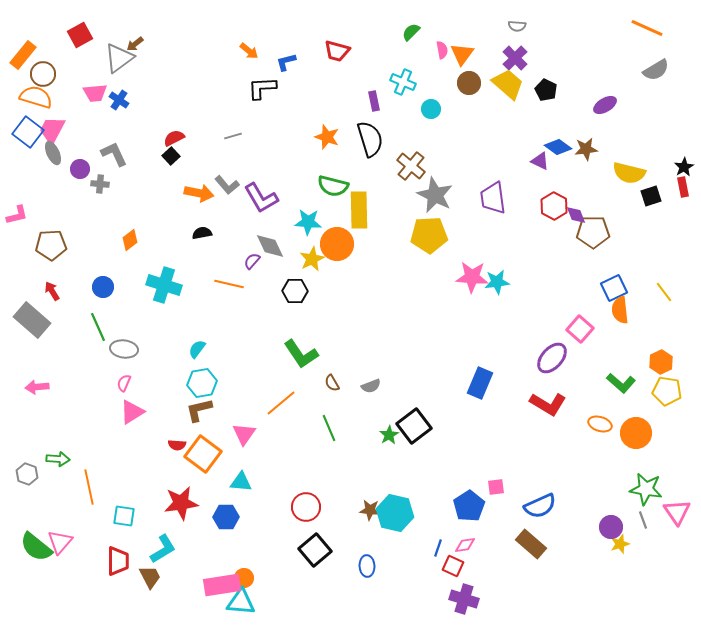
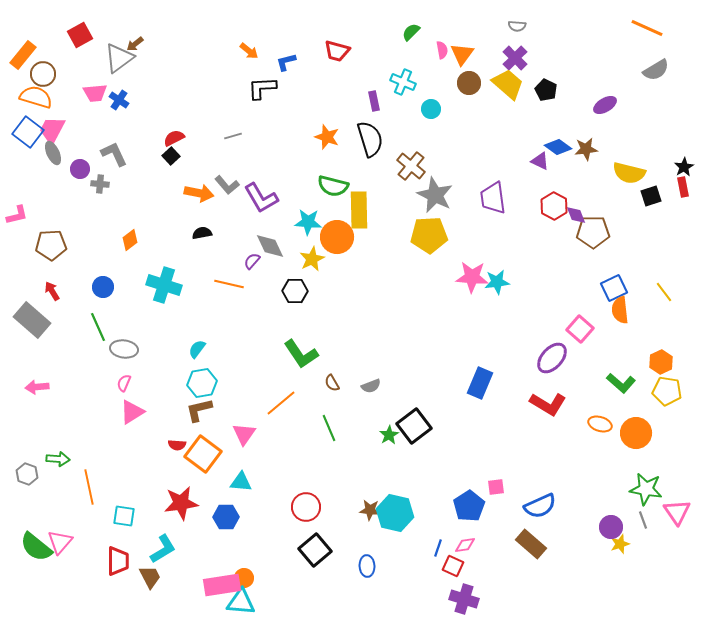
orange circle at (337, 244): moved 7 px up
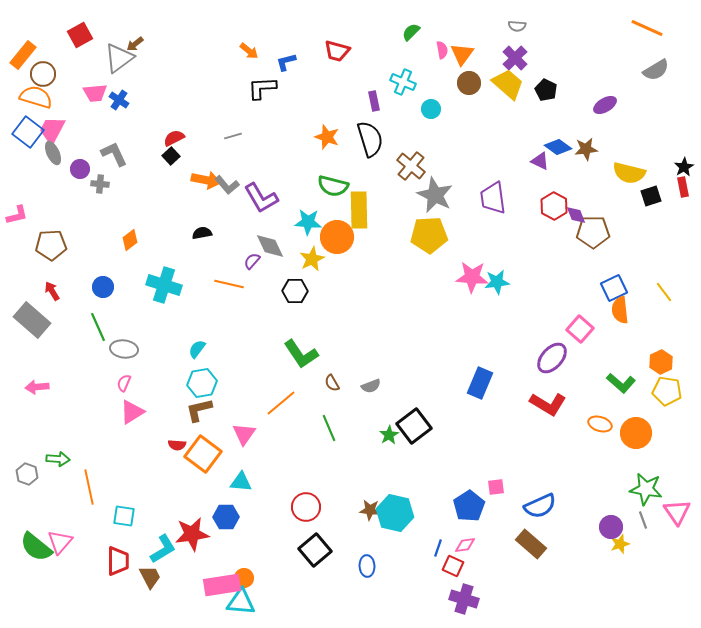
orange arrow at (199, 193): moved 7 px right, 13 px up
red star at (181, 503): moved 11 px right, 31 px down
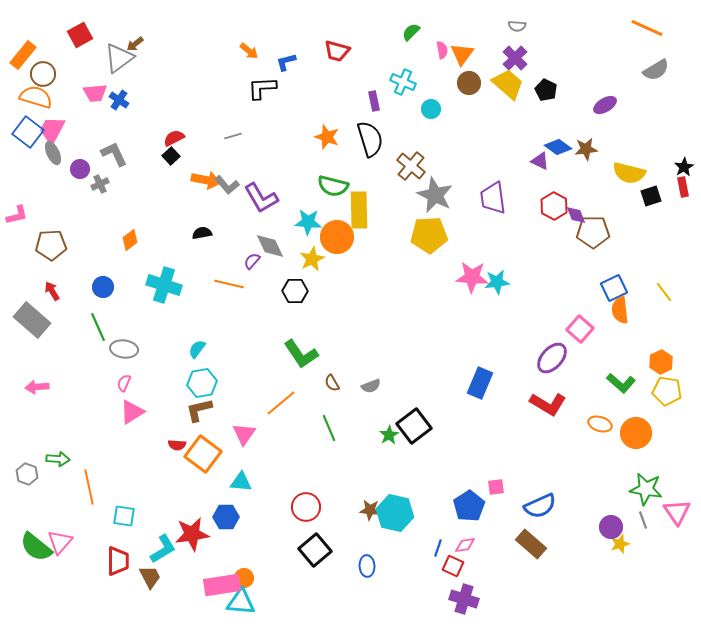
gray cross at (100, 184): rotated 30 degrees counterclockwise
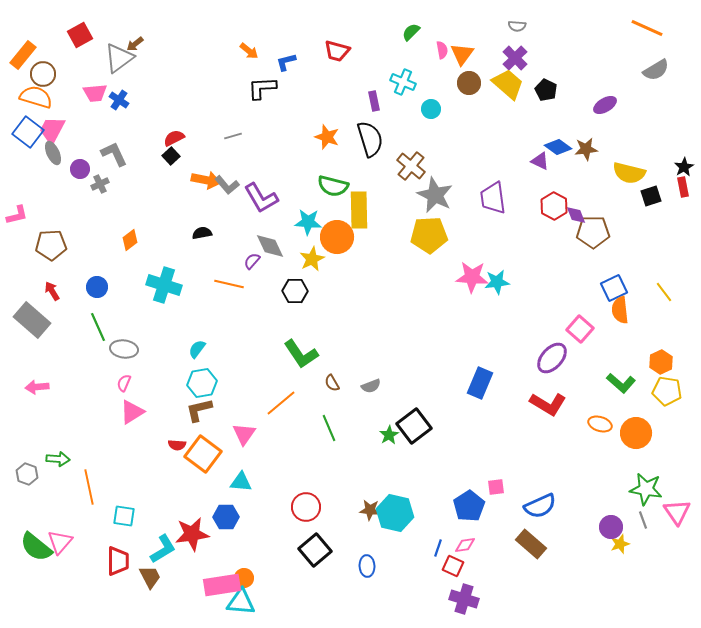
blue circle at (103, 287): moved 6 px left
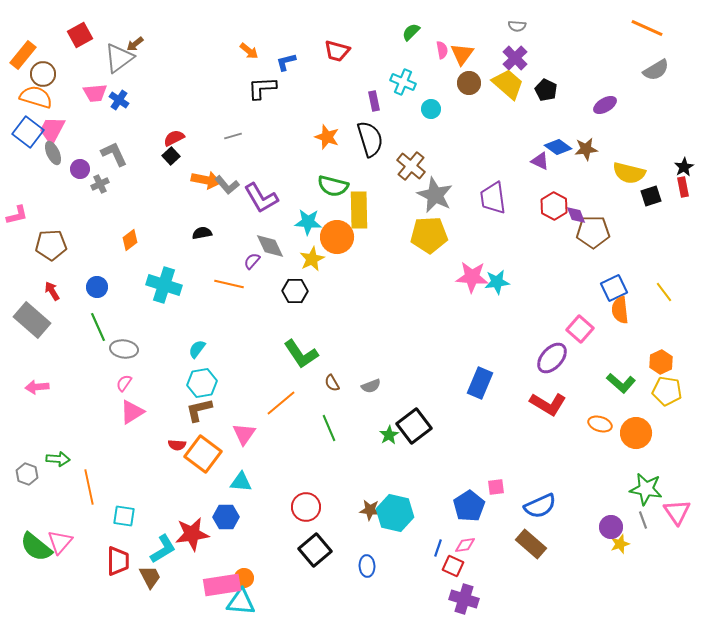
pink semicircle at (124, 383): rotated 12 degrees clockwise
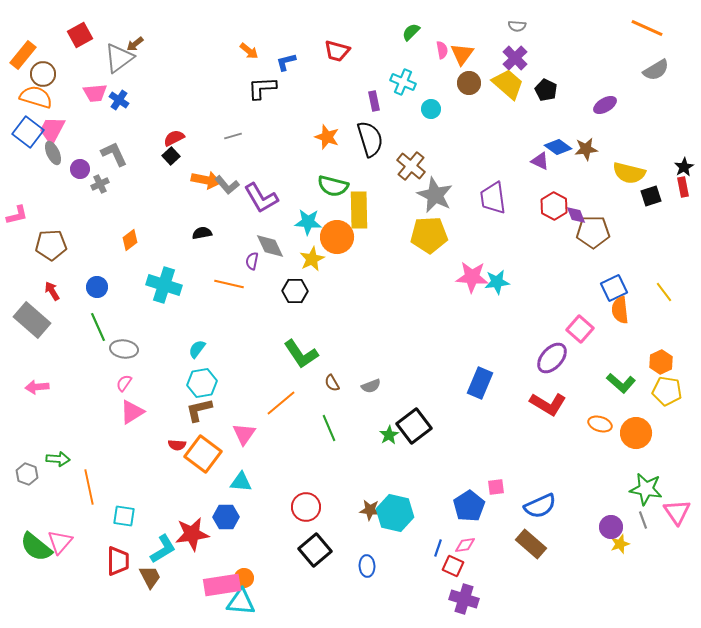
purple semicircle at (252, 261): rotated 30 degrees counterclockwise
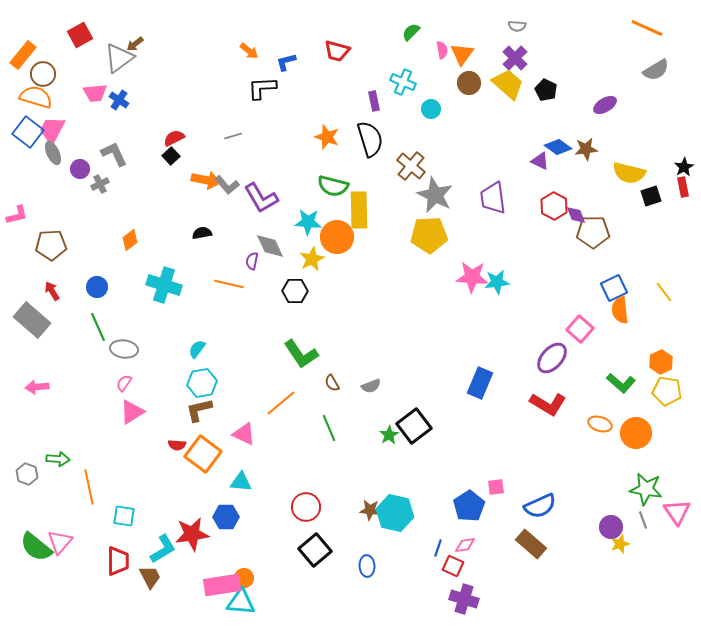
pink triangle at (244, 434): rotated 40 degrees counterclockwise
